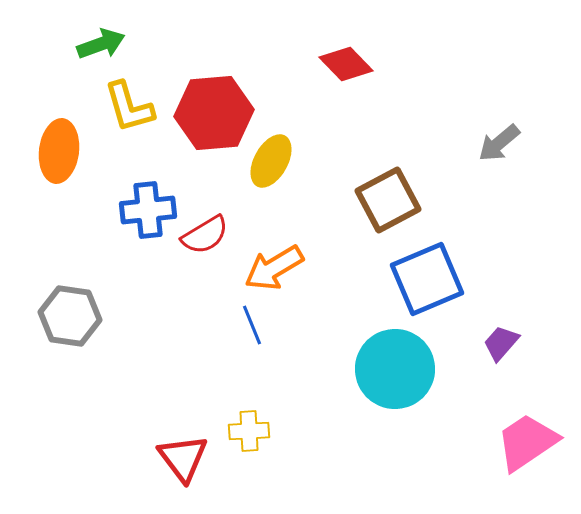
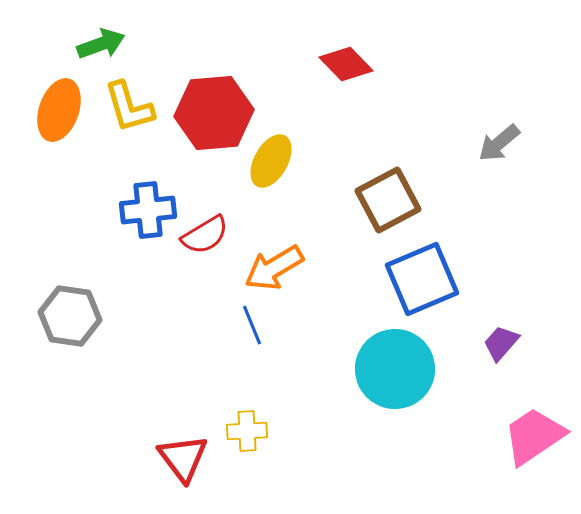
orange ellipse: moved 41 px up; rotated 12 degrees clockwise
blue square: moved 5 px left
yellow cross: moved 2 px left
pink trapezoid: moved 7 px right, 6 px up
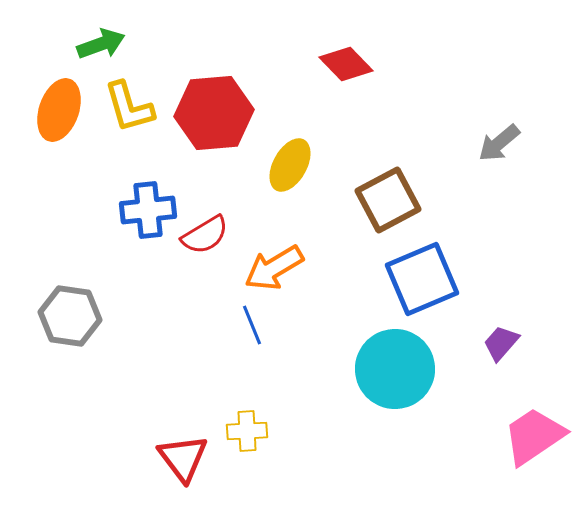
yellow ellipse: moved 19 px right, 4 px down
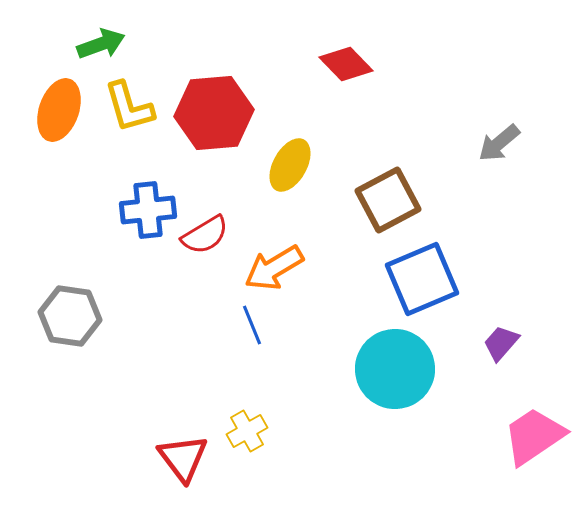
yellow cross: rotated 27 degrees counterclockwise
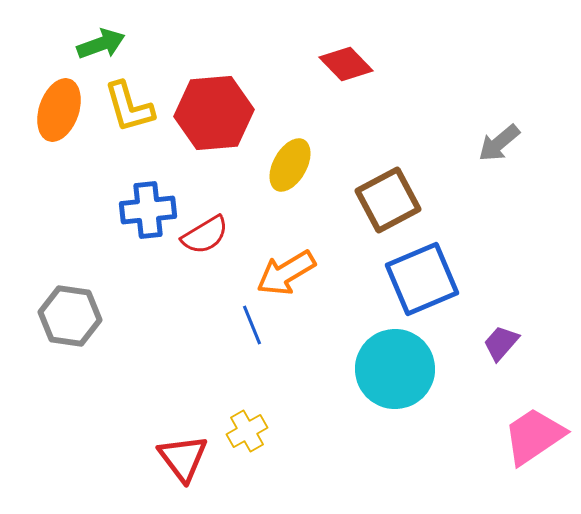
orange arrow: moved 12 px right, 5 px down
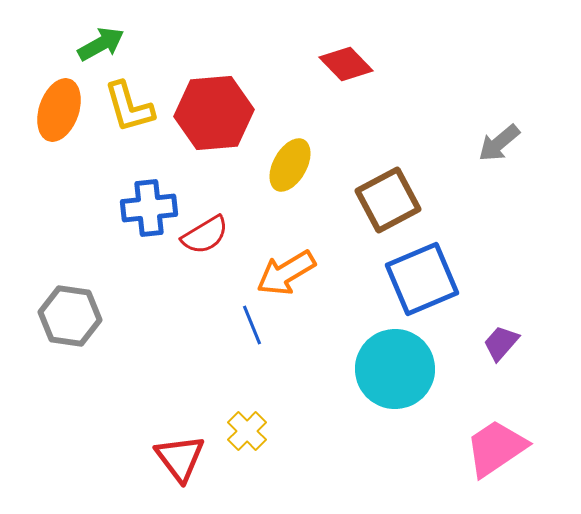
green arrow: rotated 9 degrees counterclockwise
blue cross: moved 1 px right, 2 px up
yellow cross: rotated 15 degrees counterclockwise
pink trapezoid: moved 38 px left, 12 px down
red triangle: moved 3 px left
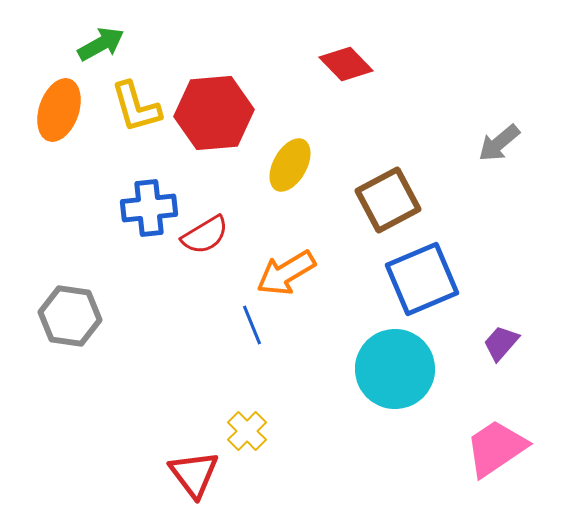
yellow L-shape: moved 7 px right
red triangle: moved 14 px right, 16 px down
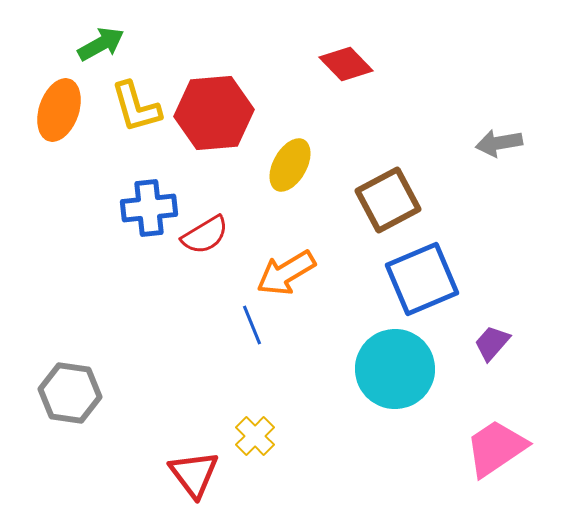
gray arrow: rotated 30 degrees clockwise
gray hexagon: moved 77 px down
purple trapezoid: moved 9 px left
yellow cross: moved 8 px right, 5 px down
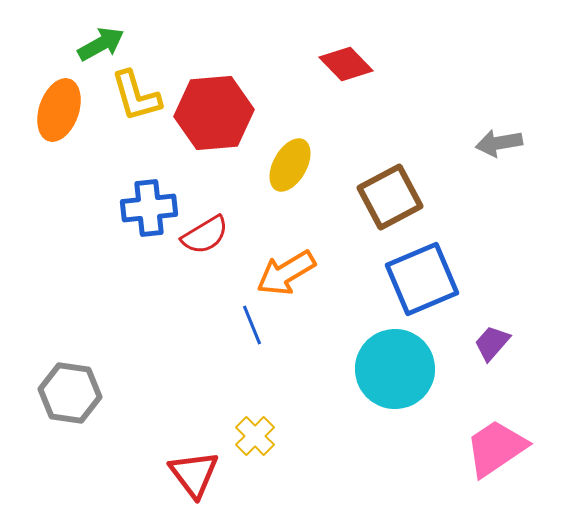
yellow L-shape: moved 11 px up
brown square: moved 2 px right, 3 px up
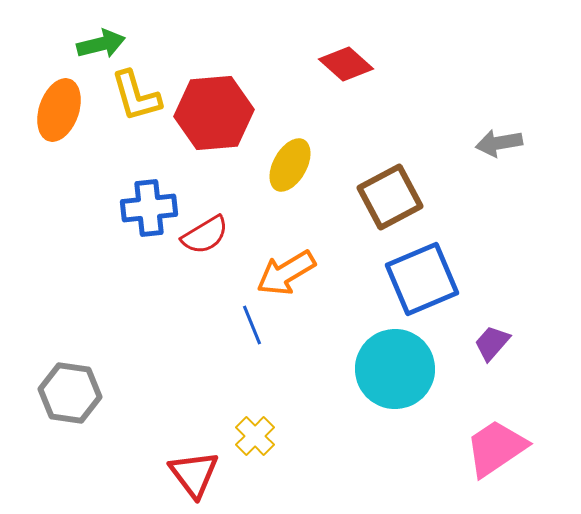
green arrow: rotated 15 degrees clockwise
red diamond: rotated 4 degrees counterclockwise
